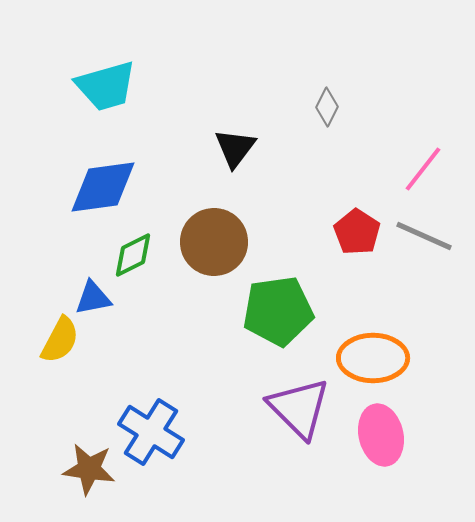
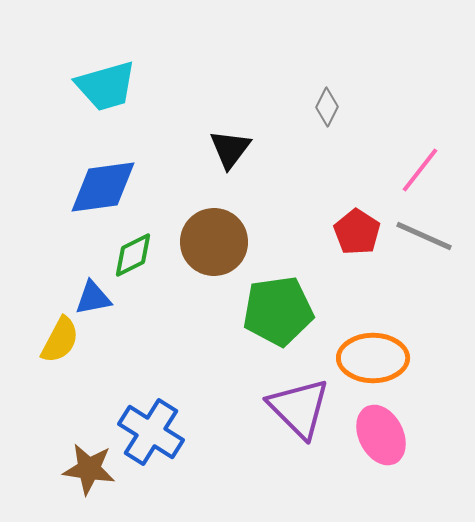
black triangle: moved 5 px left, 1 px down
pink line: moved 3 px left, 1 px down
pink ellipse: rotated 14 degrees counterclockwise
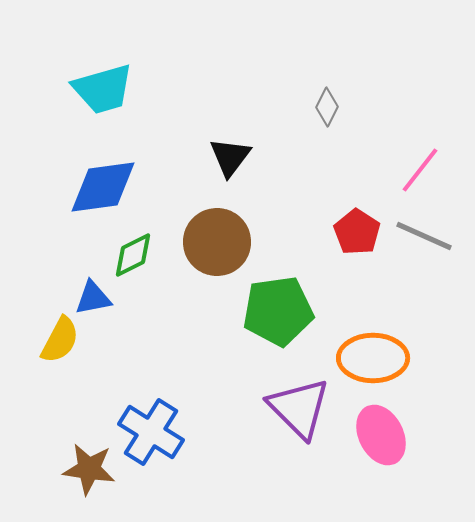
cyan trapezoid: moved 3 px left, 3 px down
black triangle: moved 8 px down
brown circle: moved 3 px right
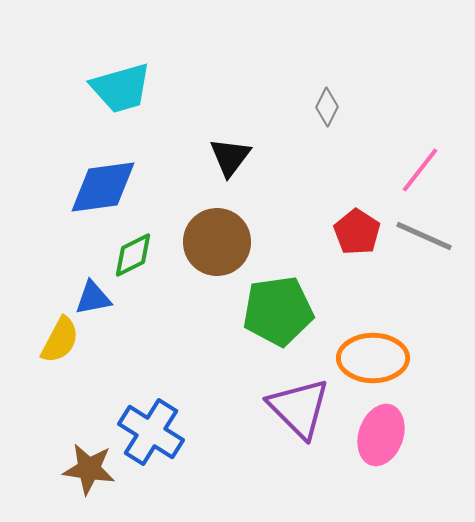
cyan trapezoid: moved 18 px right, 1 px up
pink ellipse: rotated 46 degrees clockwise
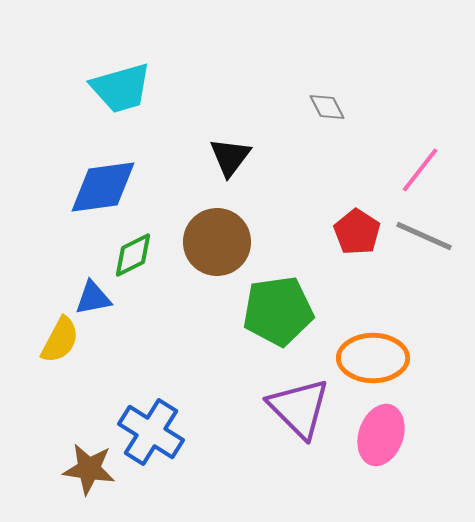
gray diamond: rotated 54 degrees counterclockwise
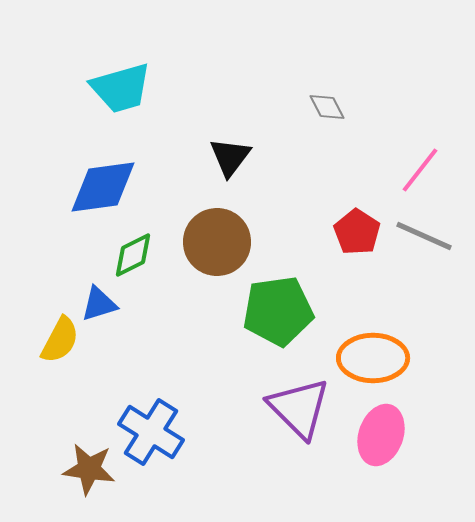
blue triangle: moved 6 px right, 6 px down; rotated 6 degrees counterclockwise
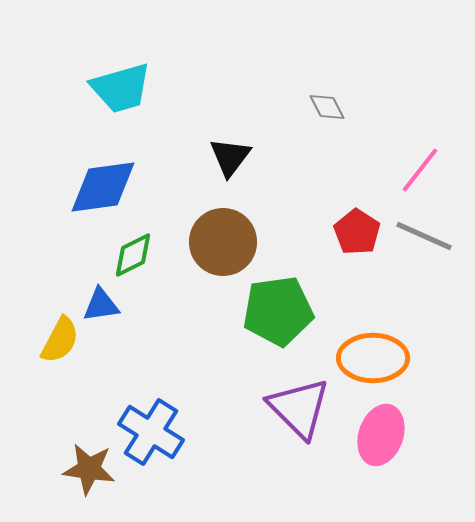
brown circle: moved 6 px right
blue triangle: moved 2 px right, 1 px down; rotated 9 degrees clockwise
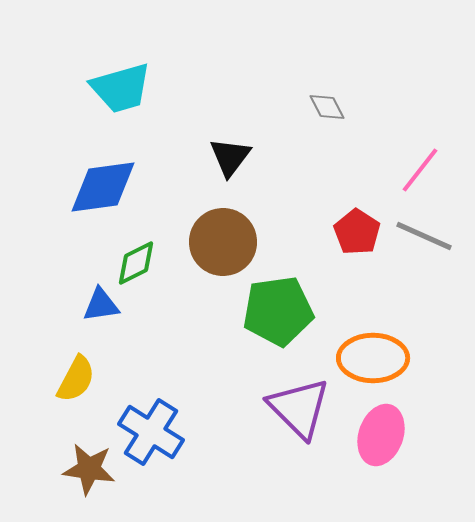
green diamond: moved 3 px right, 8 px down
yellow semicircle: moved 16 px right, 39 px down
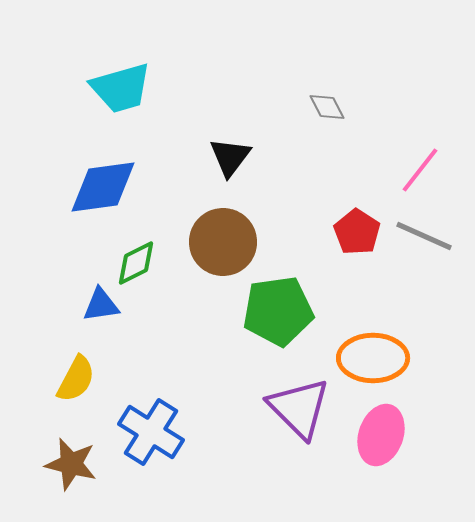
brown star: moved 18 px left, 5 px up; rotated 6 degrees clockwise
